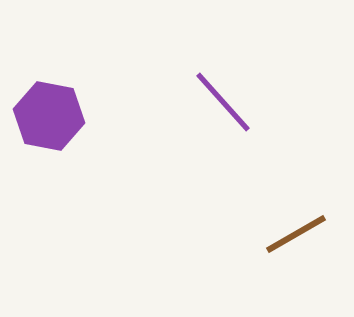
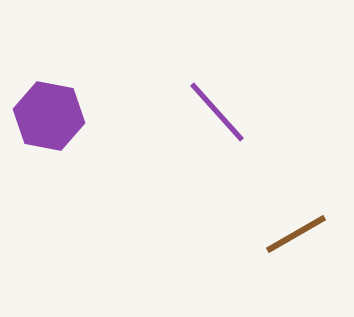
purple line: moved 6 px left, 10 px down
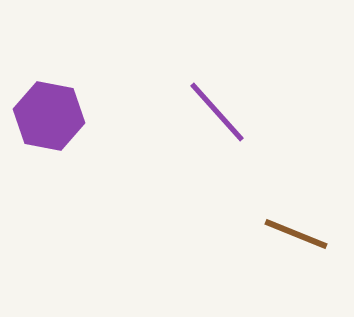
brown line: rotated 52 degrees clockwise
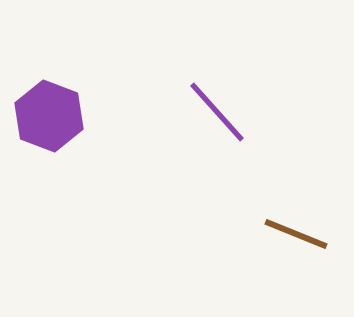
purple hexagon: rotated 10 degrees clockwise
